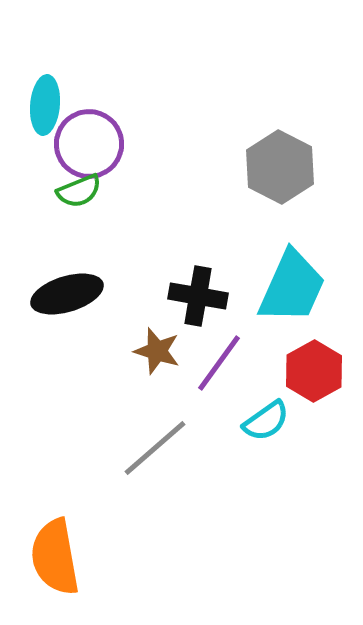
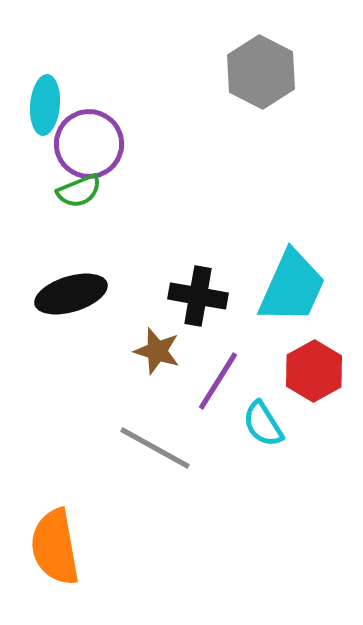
gray hexagon: moved 19 px left, 95 px up
black ellipse: moved 4 px right
purple line: moved 1 px left, 18 px down; rotated 4 degrees counterclockwise
cyan semicircle: moved 3 px left, 3 px down; rotated 93 degrees clockwise
gray line: rotated 70 degrees clockwise
orange semicircle: moved 10 px up
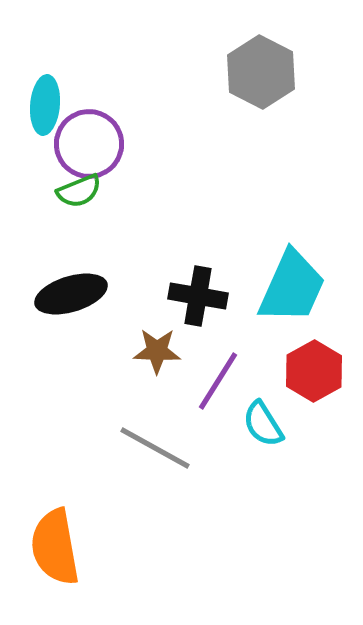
brown star: rotated 15 degrees counterclockwise
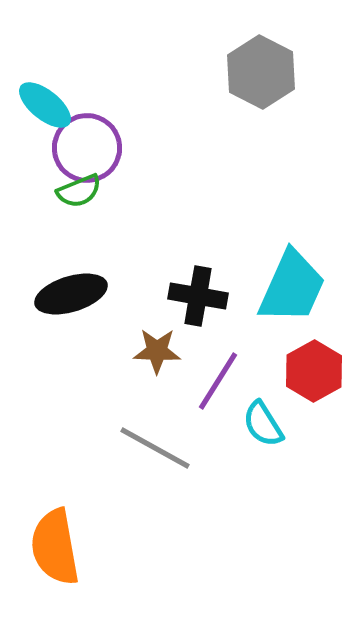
cyan ellipse: rotated 56 degrees counterclockwise
purple circle: moved 2 px left, 4 px down
